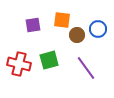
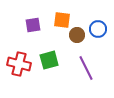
purple line: rotated 10 degrees clockwise
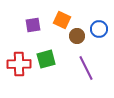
orange square: rotated 18 degrees clockwise
blue circle: moved 1 px right
brown circle: moved 1 px down
green square: moved 3 px left, 1 px up
red cross: rotated 15 degrees counterclockwise
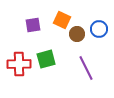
brown circle: moved 2 px up
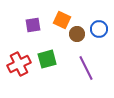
green square: moved 1 px right
red cross: rotated 25 degrees counterclockwise
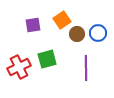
orange square: rotated 30 degrees clockwise
blue circle: moved 1 px left, 4 px down
red cross: moved 3 px down
purple line: rotated 25 degrees clockwise
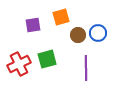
orange square: moved 1 px left, 3 px up; rotated 18 degrees clockwise
brown circle: moved 1 px right, 1 px down
red cross: moved 3 px up
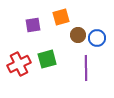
blue circle: moved 1 px left, 5 px down
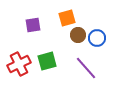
orange square: moved 6 px right, 1 px down
green square: moved 2 px down
purple line: rotated 40 degrees counterclockwise
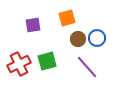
brown circle: moved 4 px down
purple line: moved 1 px right, 1 px up
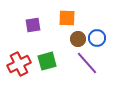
orange square: rotated 18 degrees clockwise
purple line: moved 4 px up
